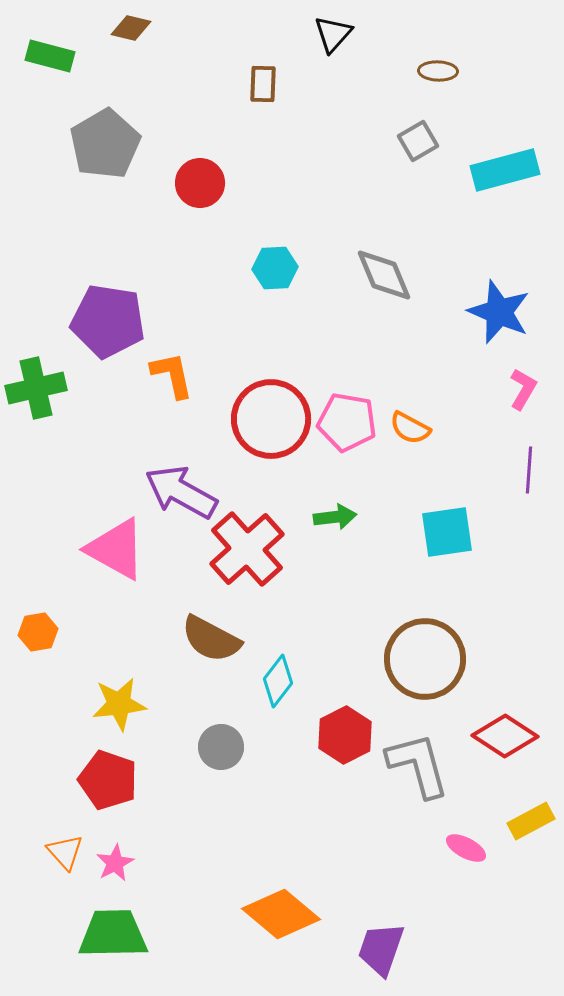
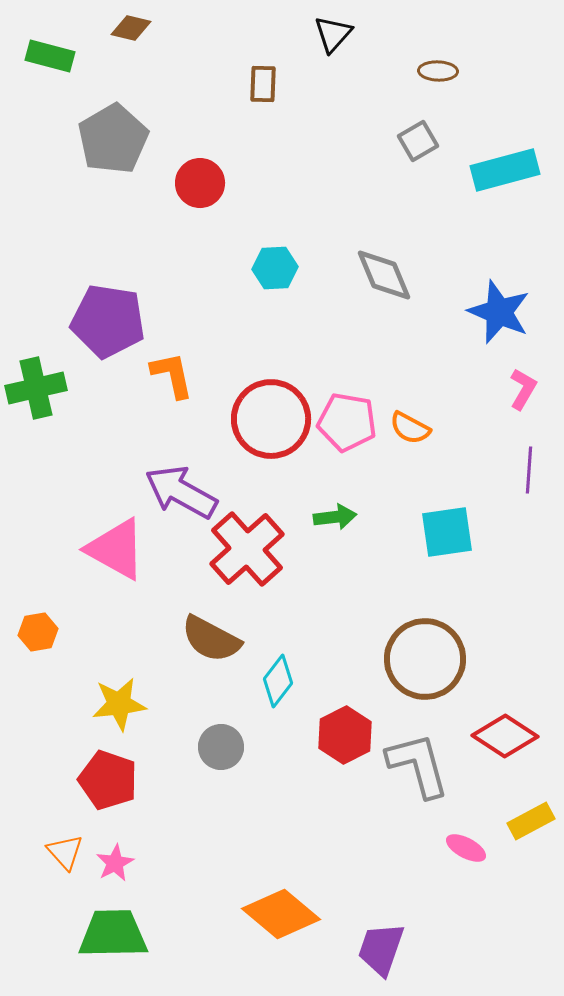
gray pentagon at (105, 144): moved 8 px right, 5 px up
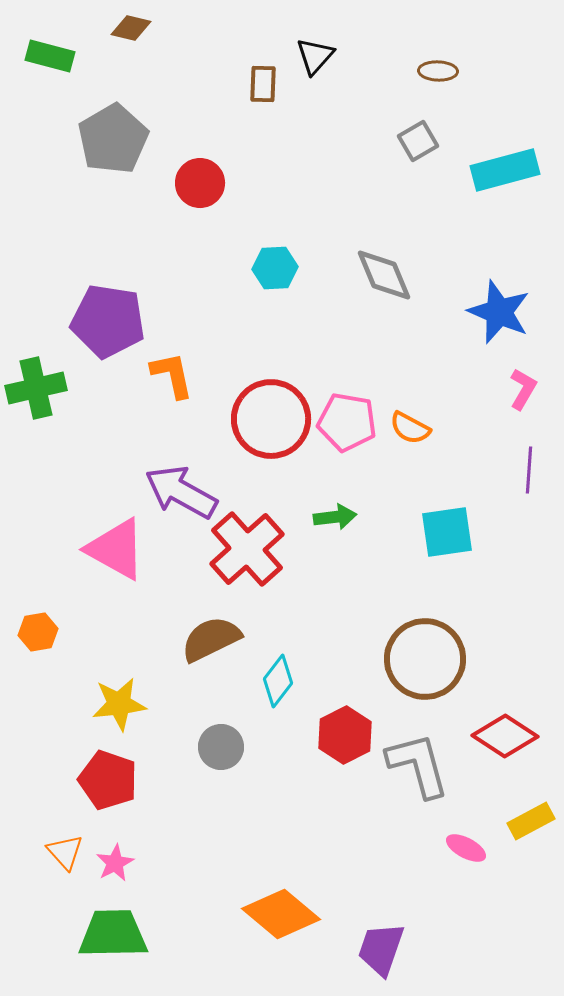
black triangle at (333, 34): moved 18 px left, 22 px down
brown semicircle at (211, 639): rotated 126 degrees clockwise
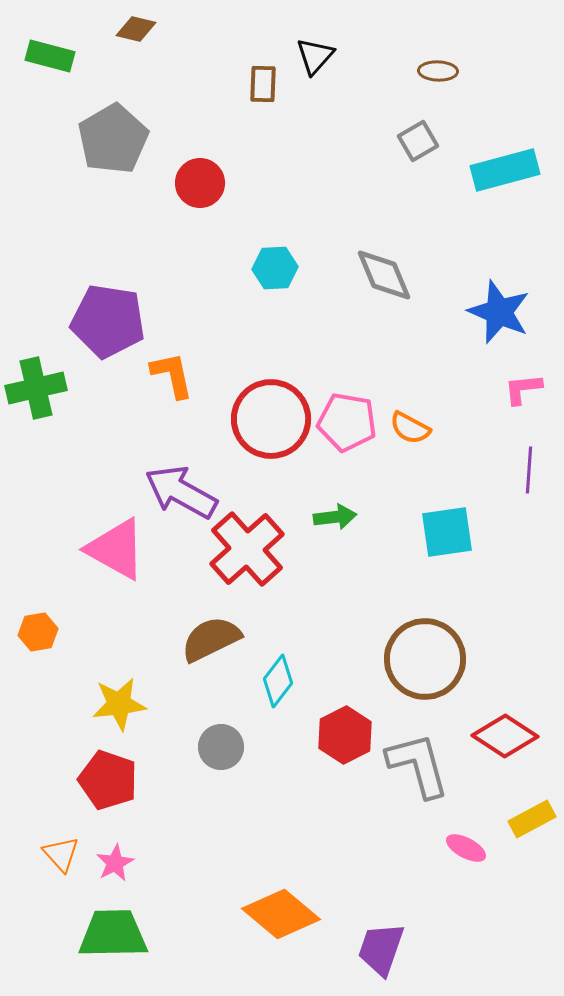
brown diamond at (131, 28): moved 5 px right, 1 px down
pink L-shape at (523, 389): rotated 126 degrees counterclockwise
yellow rectangle at (531, 821): moved 1 px right, 2 px up
orange triangle at (65, 852): moved 4 px left, 2 px down
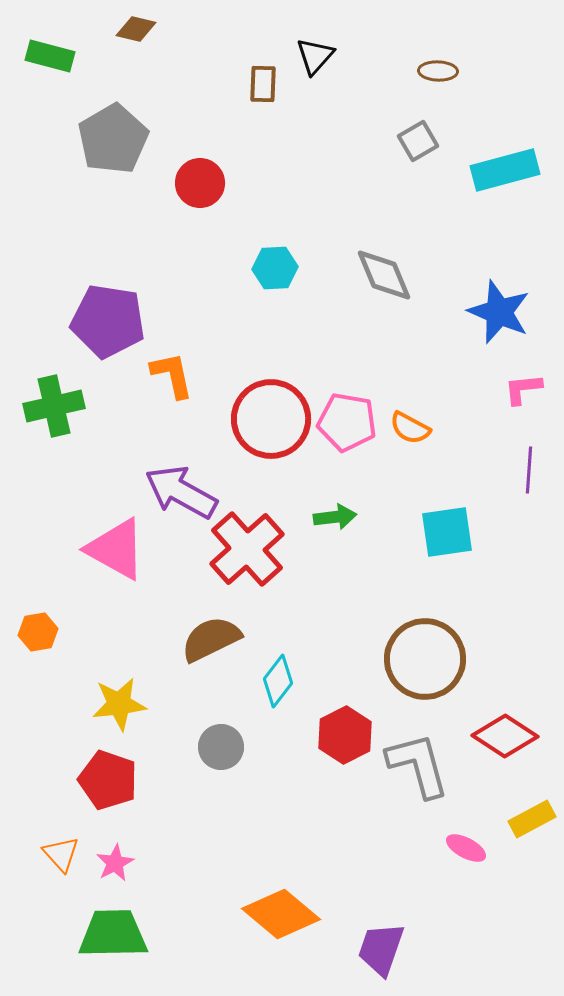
green cross at (36, 388): moved 18 px right, 18 px down
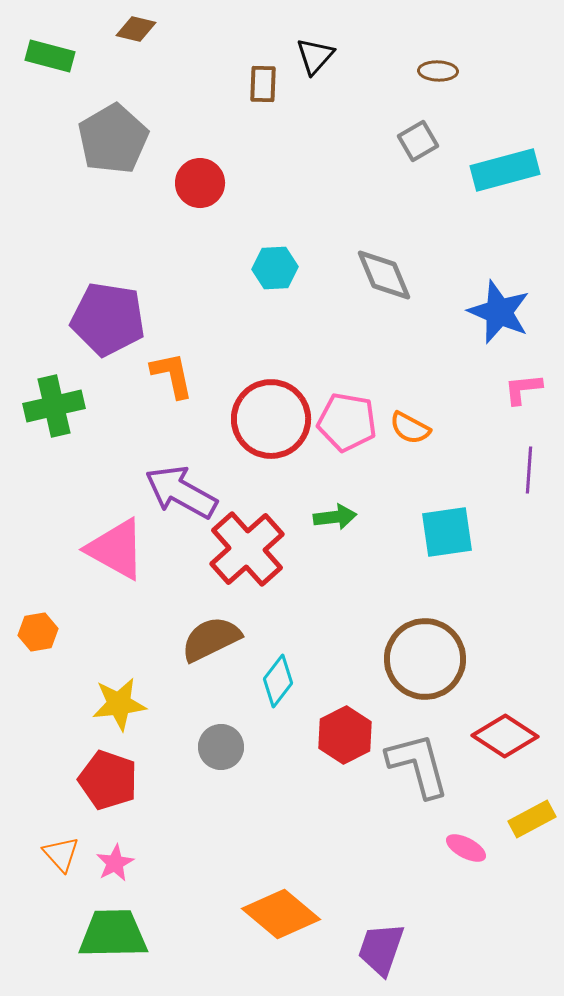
purple pentagon at (108, 321): moved 2 px up
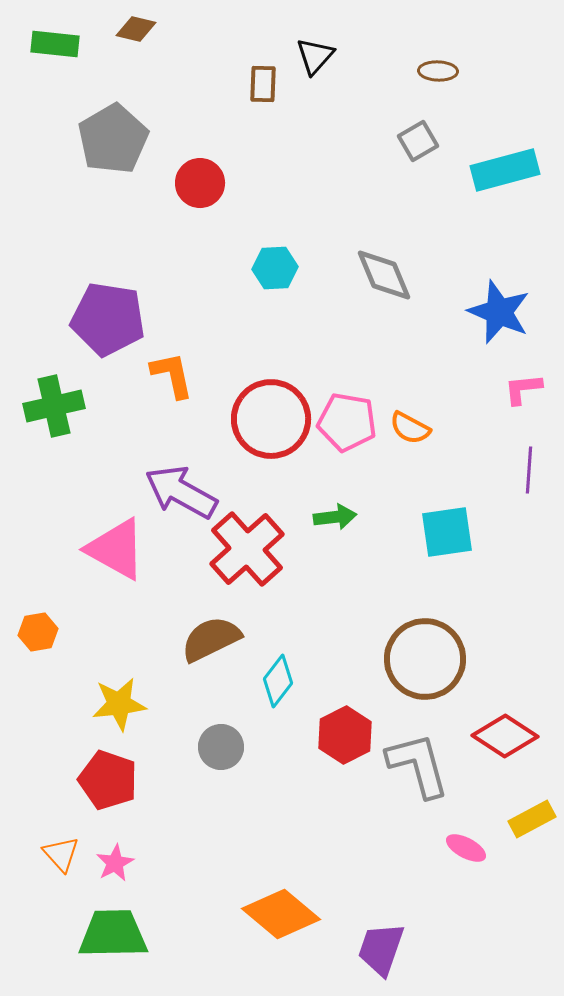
green rectangle at (50, 56): moved 5 px right, 12 px up; rotated 9 degrees counterclockwise
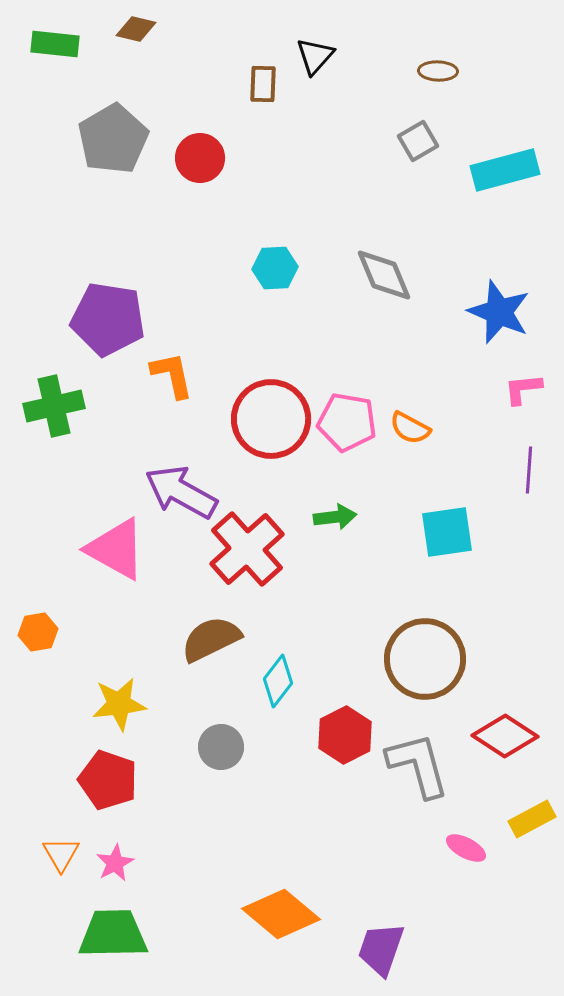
red circle at (200, 183): moved 25 px up
orange triangle at (61, 854): rotated 12 degrees clockwise
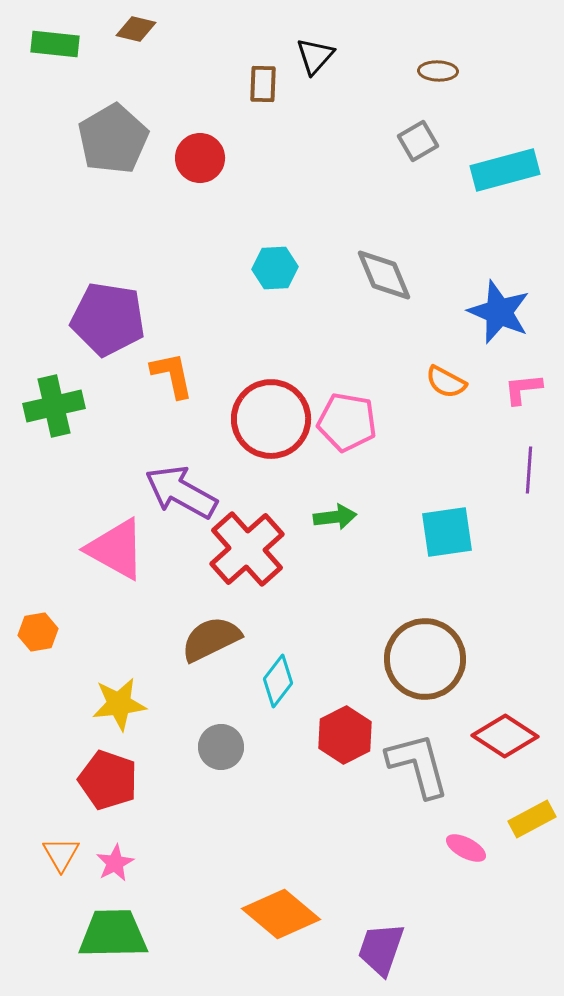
orange semicircle at (410, 428): moved 36 px right, 46 px up
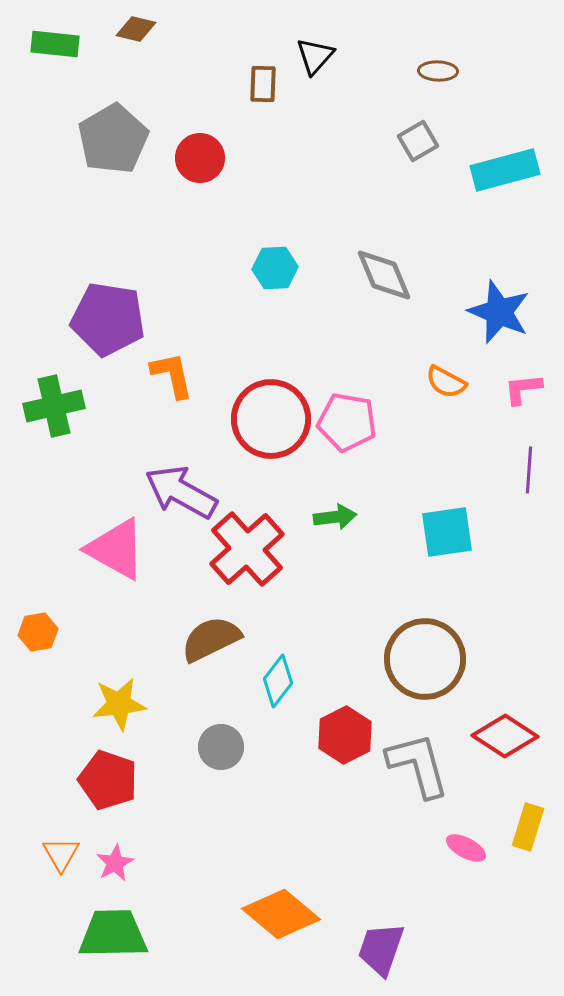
yellow rectangle at (532, 819): moved 4 px left, 8 px down; rotated 45 degrees counterclockwise
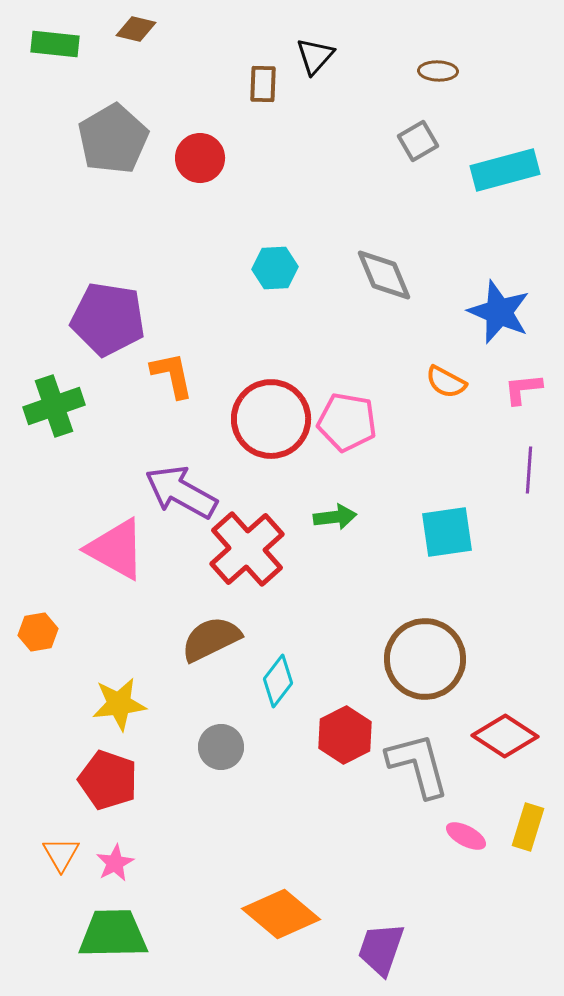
green cross at (54, 406): rotated 6 degrees counterclockwise
pink ellipse at (466, 848): moved 12 px up
